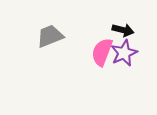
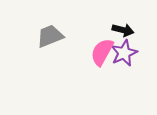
pink semicircle: rotated 8 degrees clockwise
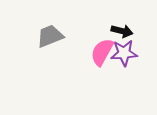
black arrow: moved 1 px left, 1 px down
purple star: rotated 20 degrees clockwise
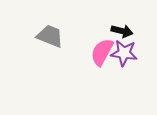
gray trapezoid: rotated 44 degrees clockwise
purple star: rotated 12 degrees clockwise
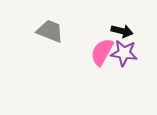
gray trapezoid: moved 5 px up
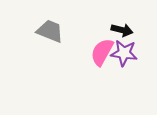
black arrow: moved 1 px up
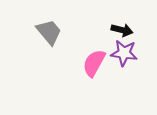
gray trapezoid: moved 1 px left, 1 px down; rotated 28 degrees clockwise
pink semicircle: moved 8 px left, 11 px down
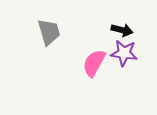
gray trapezoid: rotated 24 degrees clockwise
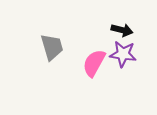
gray trapezoid: moved 3 px right, 15 px down
purple star: moved 1 px left, 1 px down
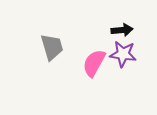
black arrow: rotated 20 degrees counterclockwise
